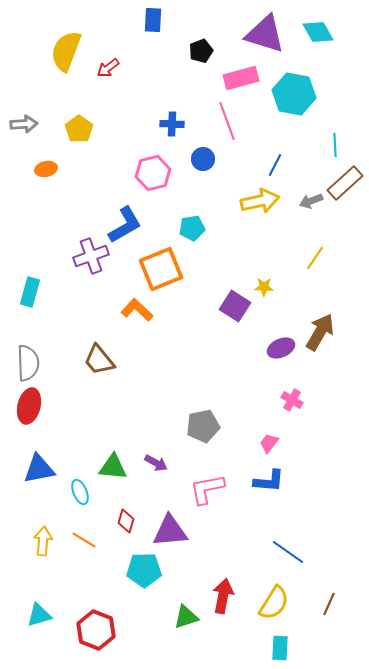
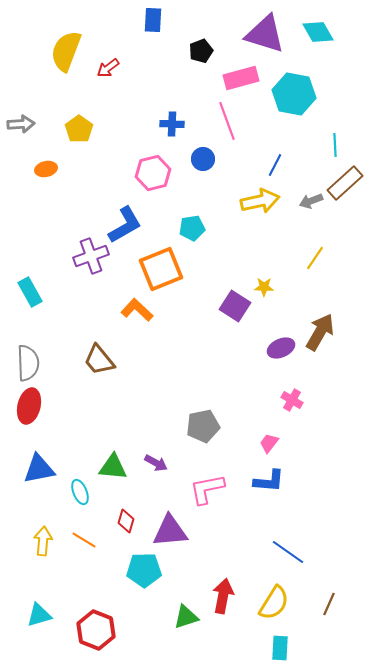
gray arrow at (24, 124): moved 3 px left
cyan rectangle at (30, 292): rotated 44 degrees counterclockwise
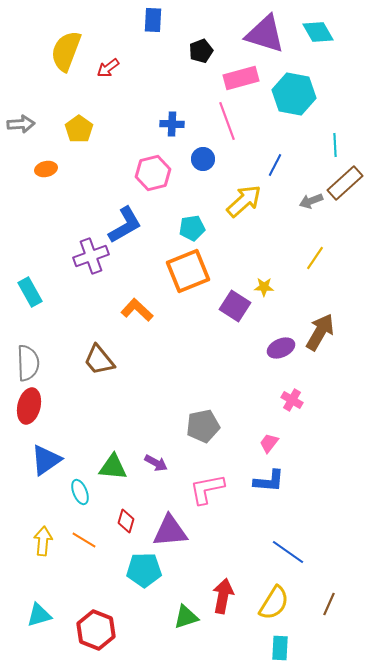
yellow arrow at (260, 201): moved 16 px left; rotated 30 degrees counterclockwise
orange square at (161, 269): moved 27 px right, 2 px down
blue triangle at (39, 469): moved 7 px right, 9 px up; rotated 24 degrees counterclockwise
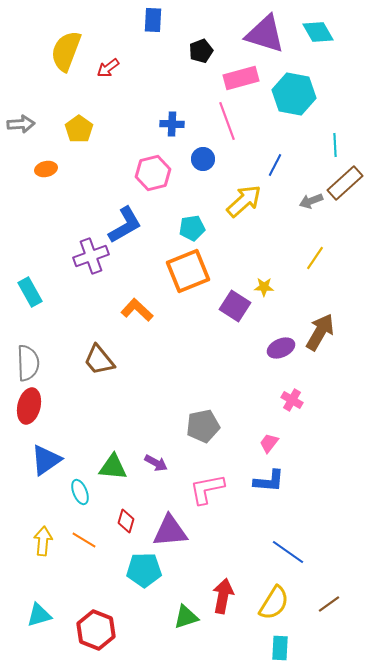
brown line at (329, 604): rotated 30 degrees clockwise
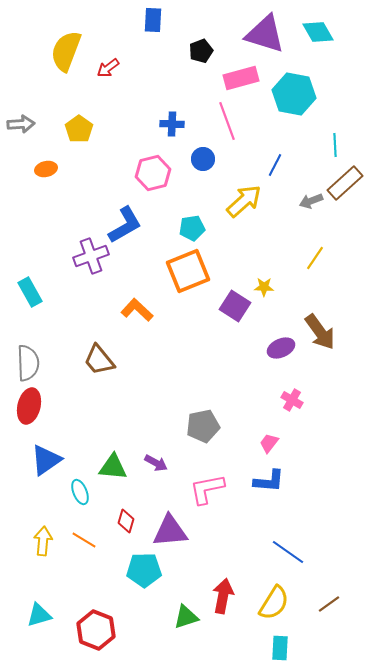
brown arrow at (320, 332): rotated 114 degrees clockwise
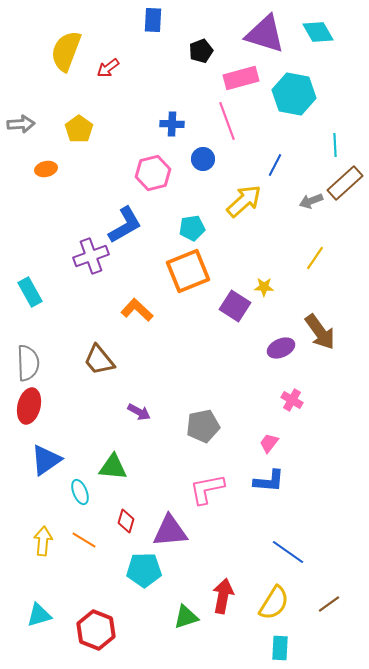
purple arrow at (156, 463): moved 17 px left, 51 px up
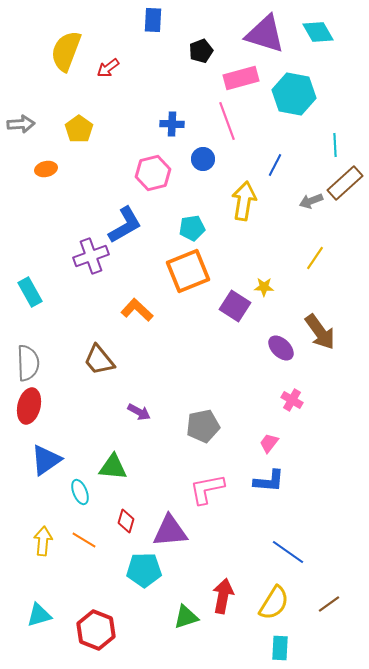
yellow arrow at (244, 201): rotated 39 degrees counterclockwise
purple ellipse at (281, 348): rotated 68 degrees clockwise
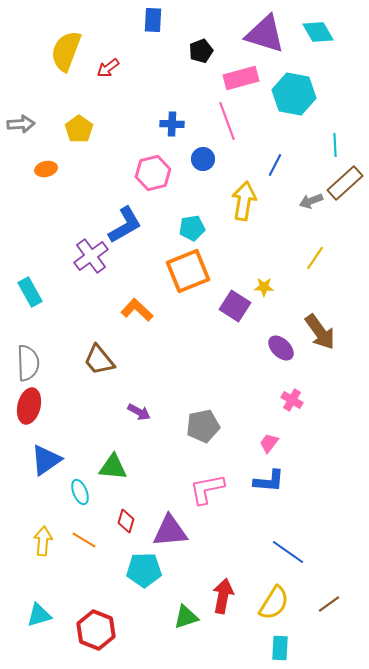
purple cross at (91, 256): rotated 16 degrees counterclockwise
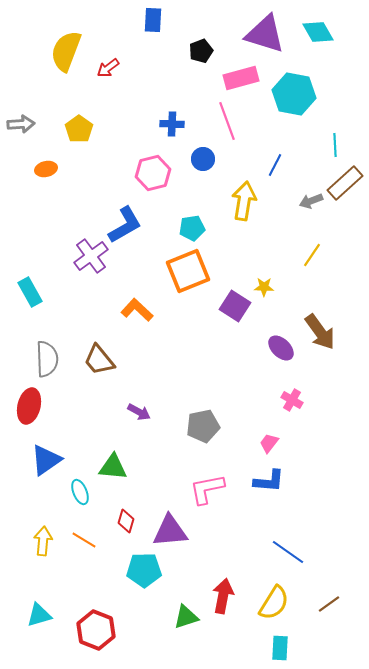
yellow line at (315, 258): moved 3 px left, 3 px up
gray semicircle at (28, 363): moved 19 px right, 4 px up
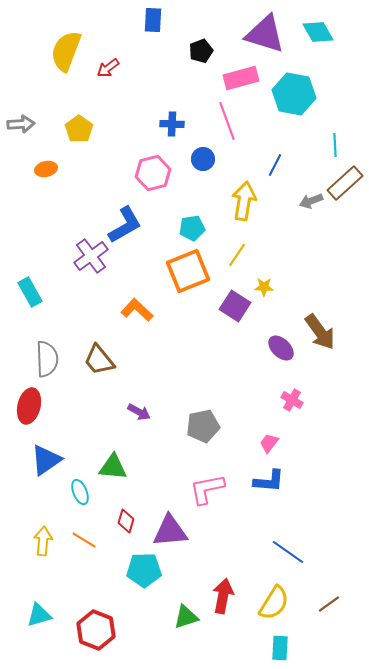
yellow line at (312, 255): moved 75 px left
